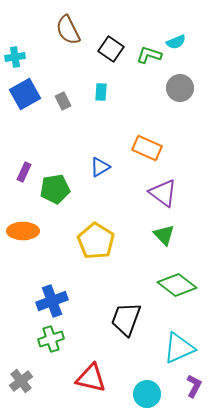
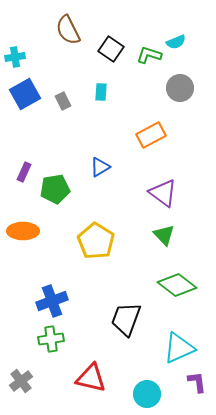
orange rectangle: moved 4 px right, 13 px up; rotated 52 degrees counterclockwise
green cross: rotated 10 degrees clockwise
purple L-shape: moved 3 px right, 4 px up; rotated 35 degrees counterclockwise
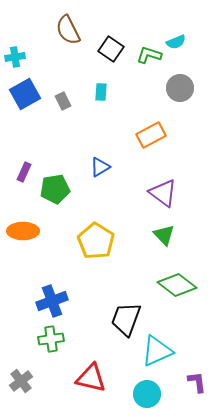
cyan triangle: moved 22 px left, 3 px down
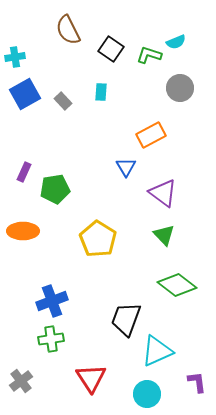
gray rectangle: rotated 18 degrees counterclockwise
blue triangle: moved 26 px right; rotated 30 degrees counterclockwise
yellow pentagon: moved 2 px right, 2 px up
red triangle: rotated 44 degrees clockwise
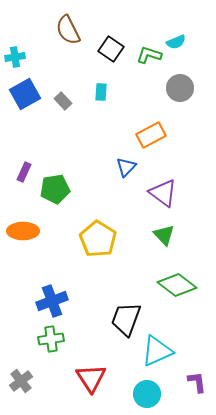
blue triangle: rotated 15 degrees clockwise
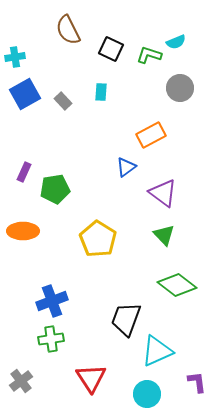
black square: rotated 10 degrees counterclockwise
blue triangle: rotated 10 degrees clockwise
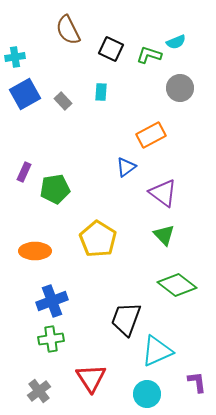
orange ellipse: moved 12 px right, 20 px down
gray cross: moved 18 px right, 10 px down
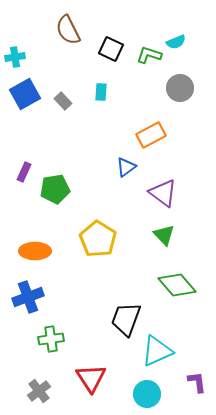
green diamond: rotated 12 degrees clockwise
blue cross: moved 24 px left, 4 px up
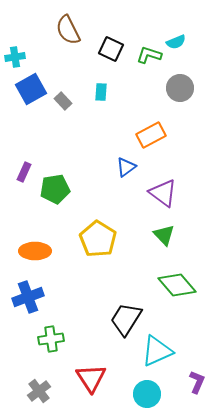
blue square: moved 6 px right, 5 px up
black trapezoid: rotated 12 degrees clockwise
purple L-shape: rotated 30 degrees clockwise
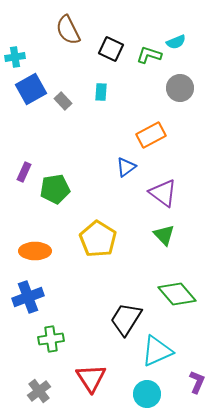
green diamond: moved 9 px down
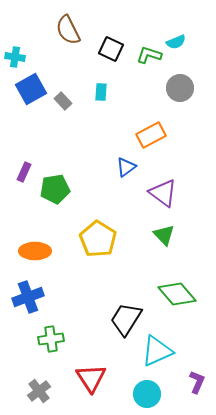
cyan cross: rotated 18 degrees clockwise
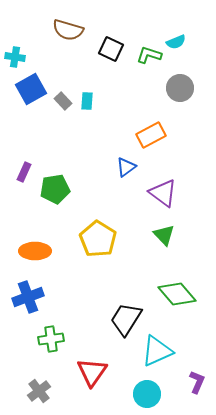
brown semicircle: rotated 48 degrees counterclockwise
cyan rectangle: moved 14 px left, 9 px down
red triangle: moved 1 px right, 6 px up; rotated 8 degrees clockwise
